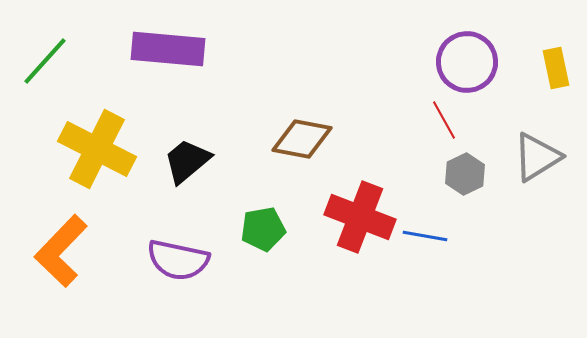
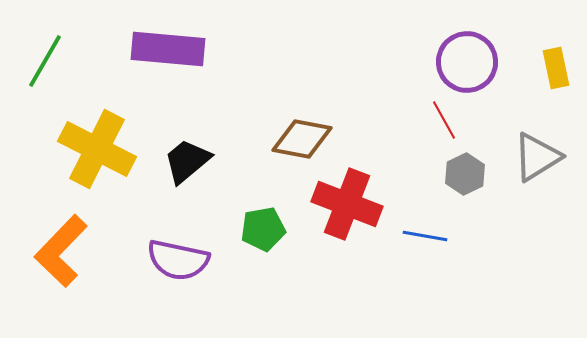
green line: rotated 12 degrees counterclockwise
red cross: moved 13 px left, 13 px up
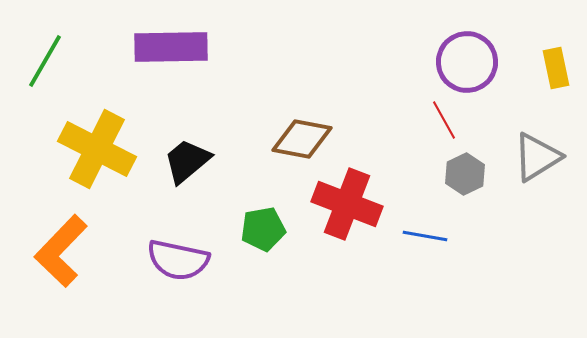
purple rectangle: moved 3 px right, 2 px up; rotated 6 degrees counterclockwise
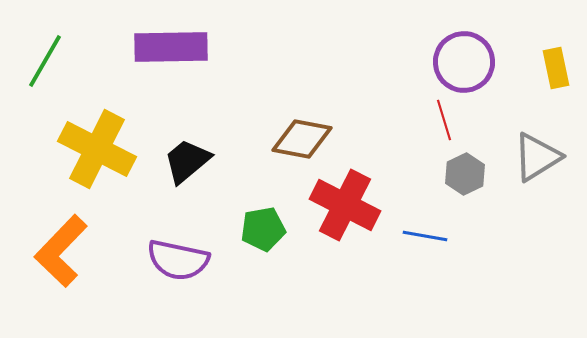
purple circle: moved 3 px left
red line: rotated 12 degrees clockwise
red cross: moved 2 px left, 1 px down; rotated 6 degrees clockwise
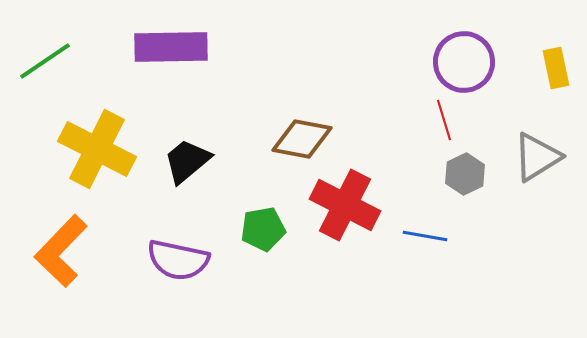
green line: rotated 26 degrees clockwise
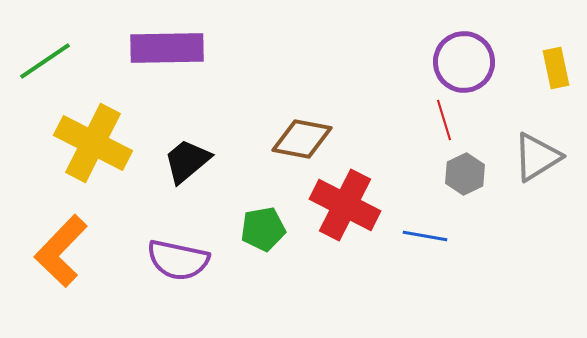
purple rectangle: moved 4 px left, 1 px down
yellow cross: moved 4 px left, 6 px up
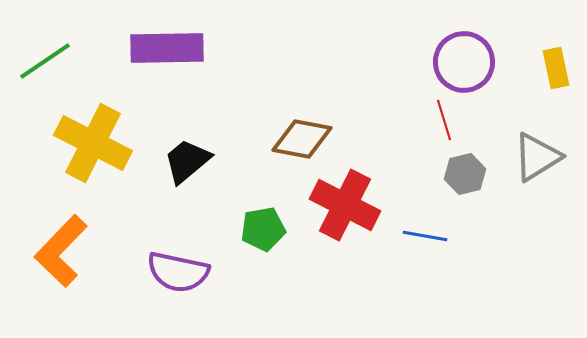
gray hexagon: rotated 12 degrees clockwise
purple semicircle: moved 12 px down
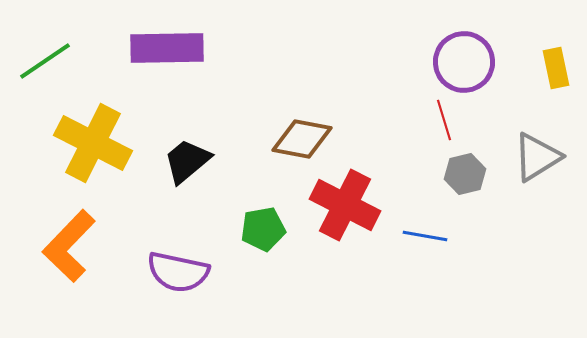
orange L-shape: moved 8 px right, 5 px up
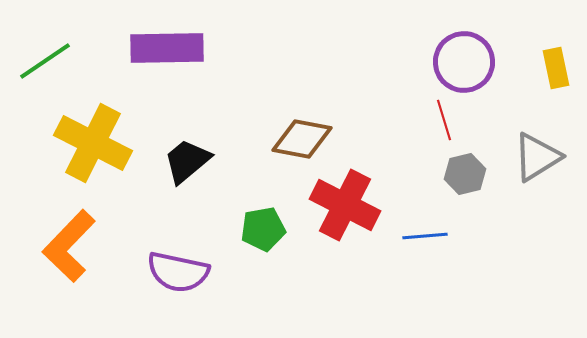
blue line: rotated 15 degrees counterclockwise
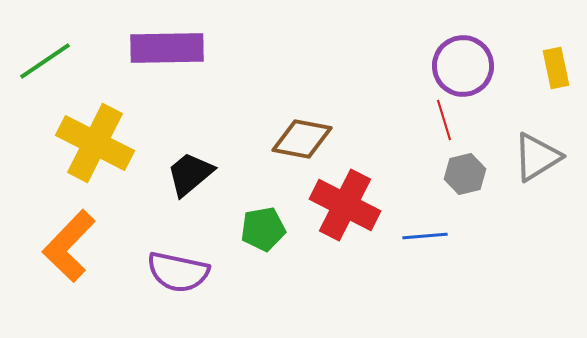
purple circle: moved 1 px left, 4 px down
yellow cross: moved 2 px right
black trapezoid: moved 3 px right, 13 px down
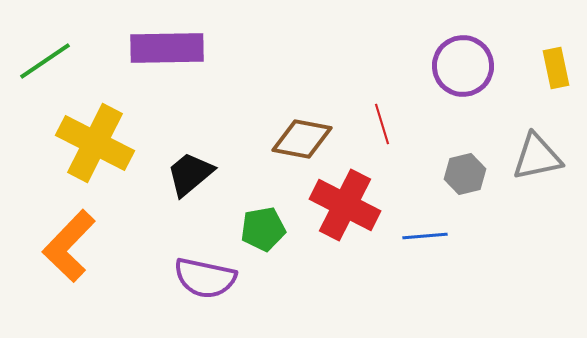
red line: moved 62 px left, 4 px down
gray triangle: rotated 20 degrees clockwise
purple semicircle: moved 27 px right, 6 px down
